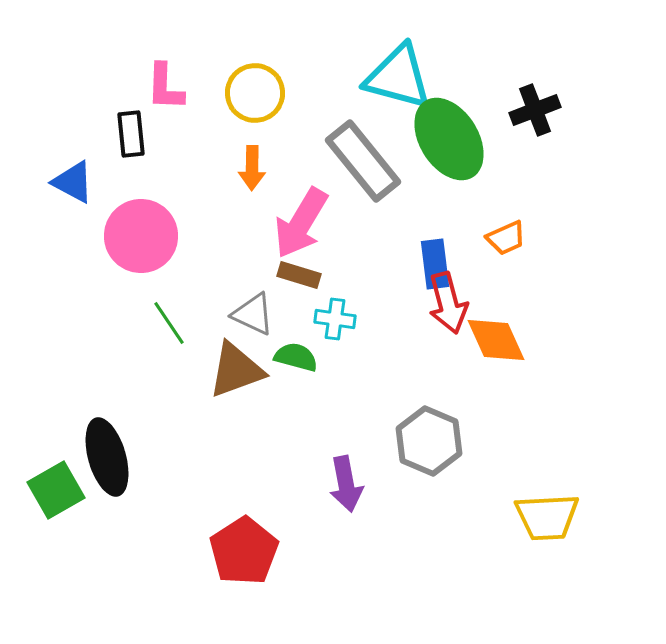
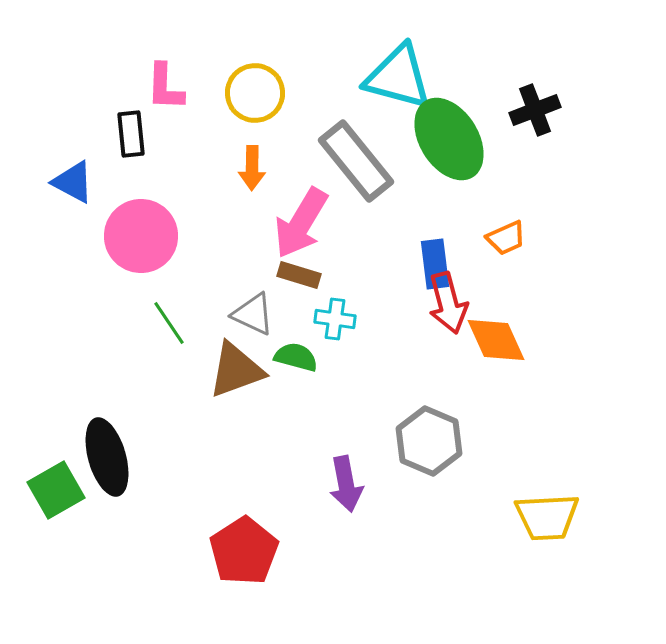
gray rectangle: moved 7 px left
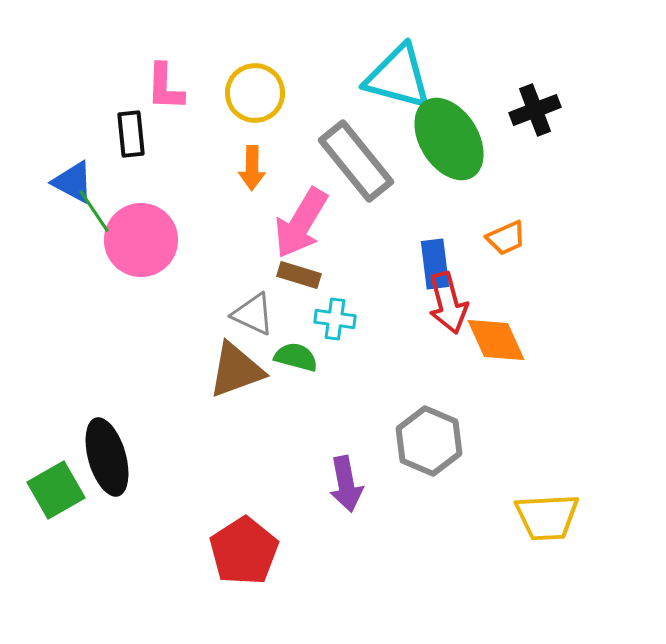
pink circle: moved 4 px down
green line: moved 75 px left, 112 px up
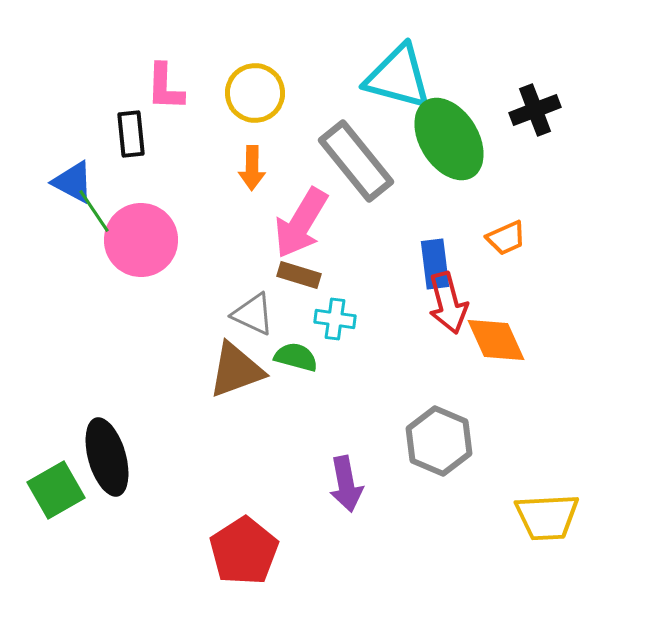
gray hexagon: moved 10 px right
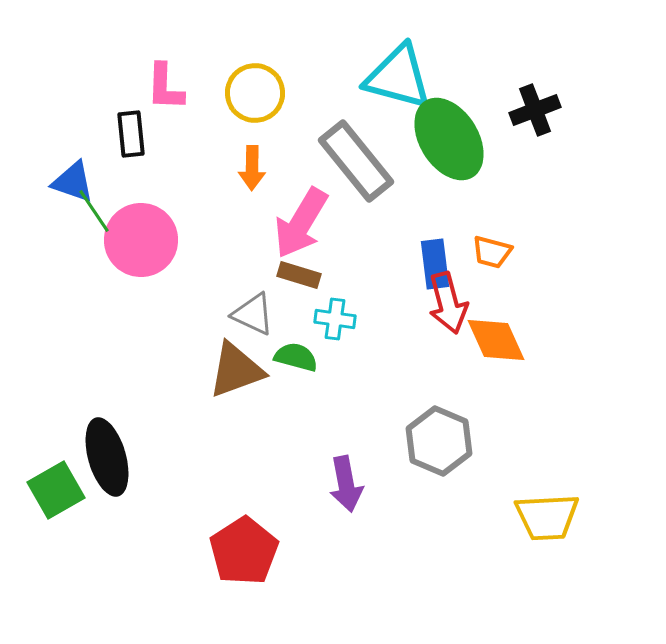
blue triangle: rotated 9 degrees counterclockwise
orange trapezoid: moved 14 px left, 14 px down; rotated 39 degrees clockwise
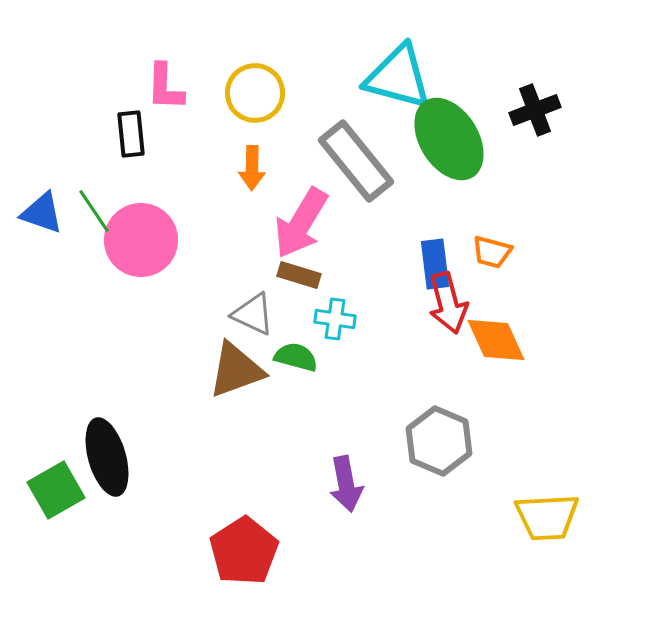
blue triangle: moved 31 px left, 31 px down
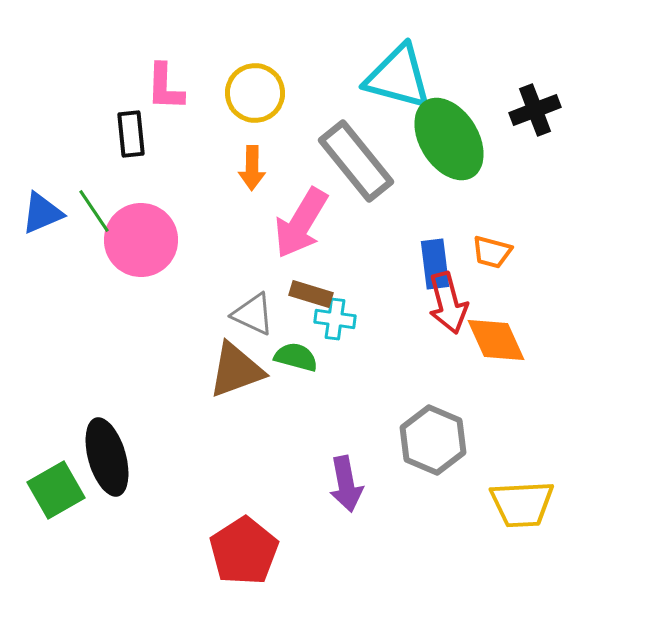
blue triangle: rotated 42 degrees counterclockwise
brown rectangle: moved 12 px right, 19 px down
gray hexagon: moved 6 px left, 1 px up
yellow trapezoid: moved 25 px left, 13 px up
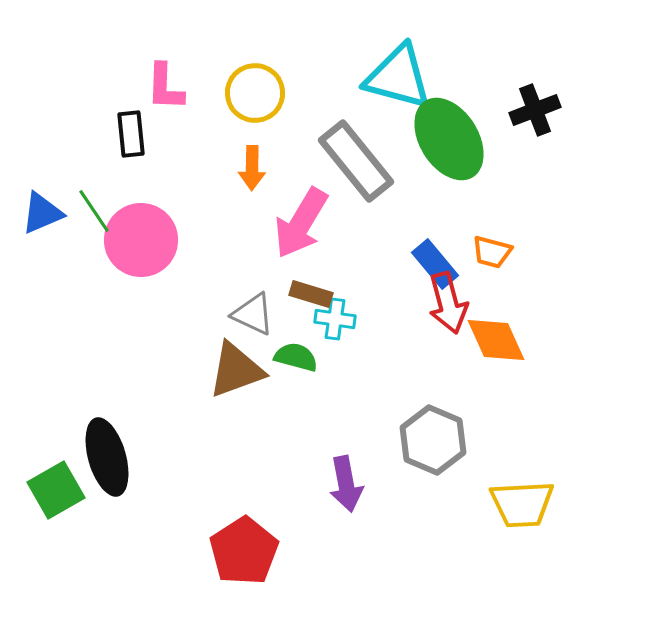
blue rectangle: rotated 33 degrees counterclockwise
